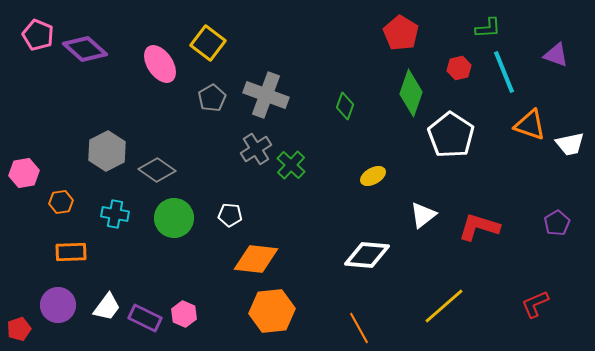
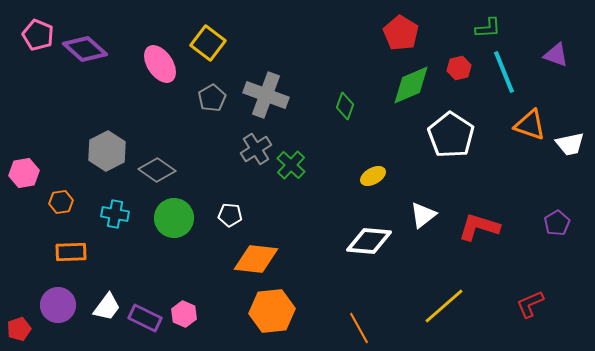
green diamond at (411, 93): moved 8 px up; rotated 48 degrees clockwise
white diamond at (367, 255): moved 2 px right, 14 px up
red L-shape at (535, 304): moved 5 px left
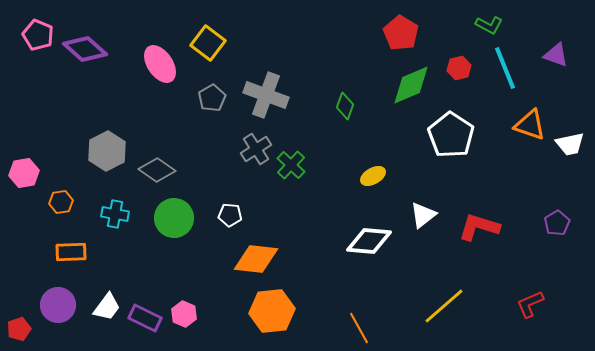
green L-shape at (488, 28): moved 1 px right, 3 px up; rotated 32 degrees clockwise
cyan line at (504, 72): moved 1 px right, 4 px up
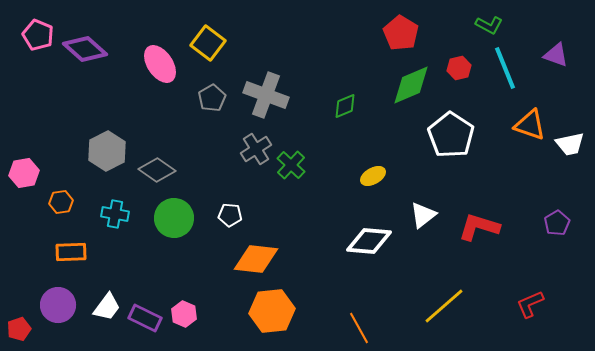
green diamond at (345, 106): rotated 48 degrees clockwise
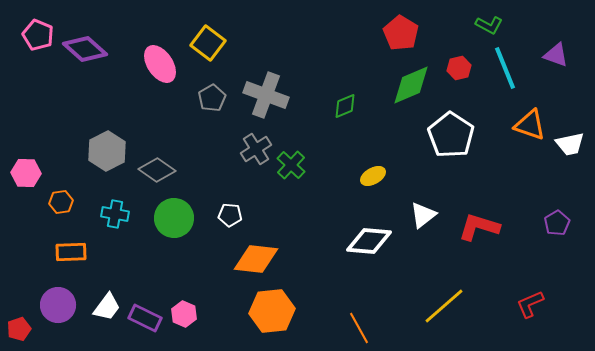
pink hexagon at (24, 173): moved 2 px right; rotated 12 degrees clockwise
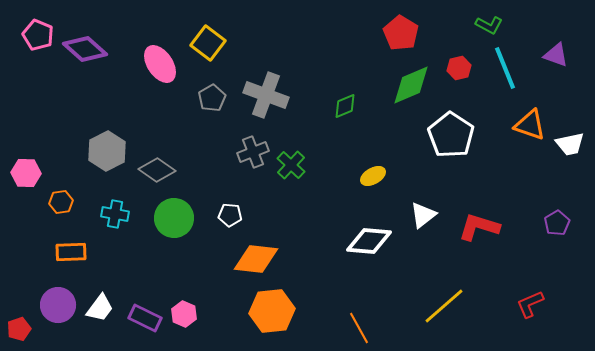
gray cross at (256, 149): moved 3 px left, 3 px down; rotated 12 degrees clockwise
white trapezoid at (107, 307): moved 7 px left, 1 px down
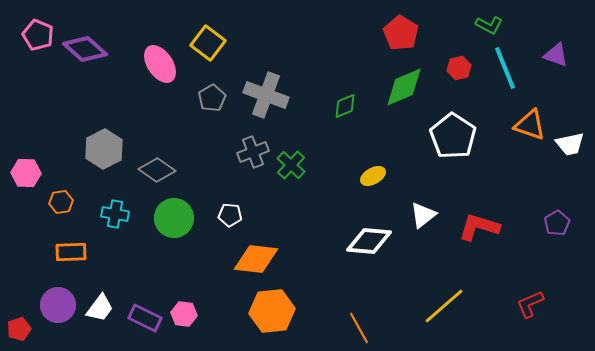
green diamond at (411, 85): moved 7 px left, 2 px down
white pentagon at (451, 135): moved 2 px right, 1 px down
gray hexagon at (107, 151): moved 3 px left, 2 px up
pink hexagon at (184, 314): rotated 15 degrees counterclockwise
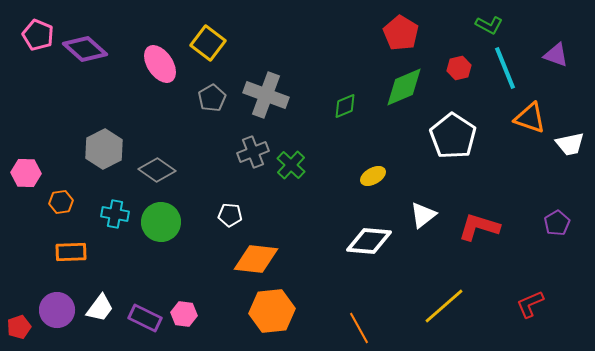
orange triangle at (530, 125): moved 7 px up
green circle at (174, 218): moved 13 px left, 4 px down
purple circle at (58, 305): moved 1 px left, 5 px down
red pentagon at (19, 329): moved 2 px up
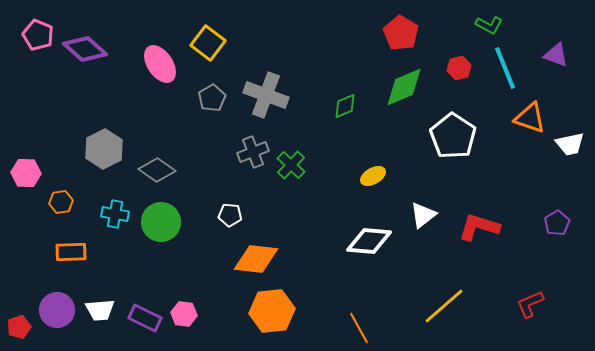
white trapezoid at (100, 308): moved 2 px down; rotated 48 degrees clockwise
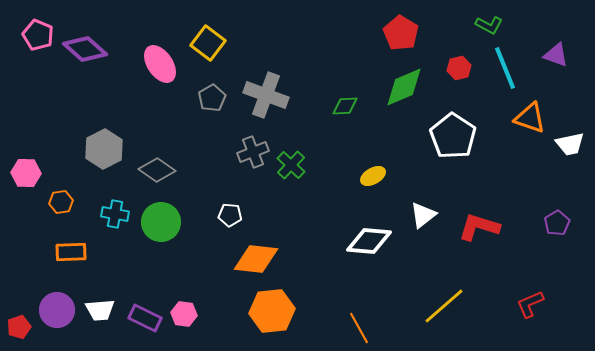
green diamond at (345, 106): rotated 20 degrees clockwise
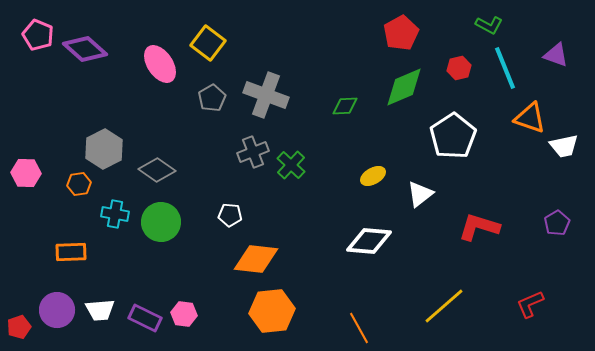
red pentagon at (401, 33): rotated 12 degrees clockwise
white pentagon at (453, 136): rotated 6 degrees clockwise
white trapezoid at (570, 144): moved 6 px left, 2 px down
orange hexagon at (61, 202): moved 18 px right, 18 px up
white triangle at (423, 215): moved 3 px left, 21 px up
